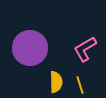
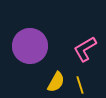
purple circle: moved 2 px up
yellow semicircle: rotated 30 degrees clockwise
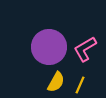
purple circle: moved 19 px right, 1 px down
yellow line: rotated 42 degrees clockwise
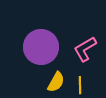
purple circle: moved 8 px left
yellow line: rotated 24 degrees counterclockwise
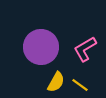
yellow line: rotated 54 degrees counterclockwise
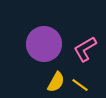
purple circle: moved 3 px right, 3 px up
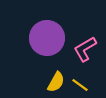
purple circle: moved 3 px right, 6 px up
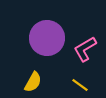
yellow semicircle: moved 23 px left
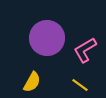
pink L-shape: moved 1 px down
yellow semicircle: moved 1 px left
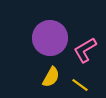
purple circle: moved 3 px right
yellow semicircle: moved 19 px right, 5 px up
